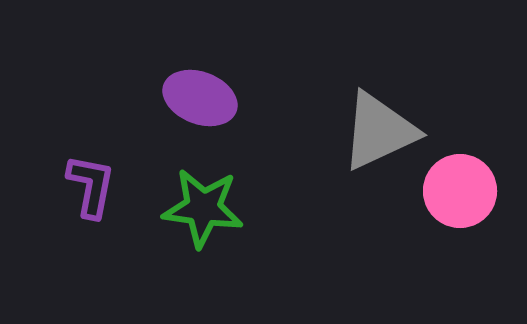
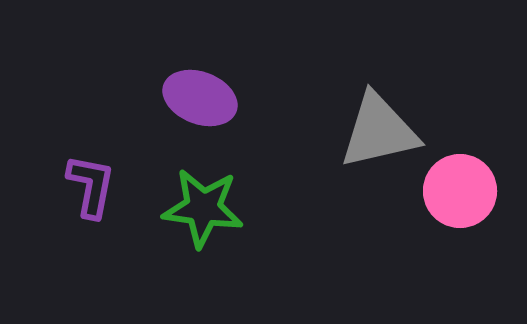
gray triangle: rotated 12 degrees clockwise
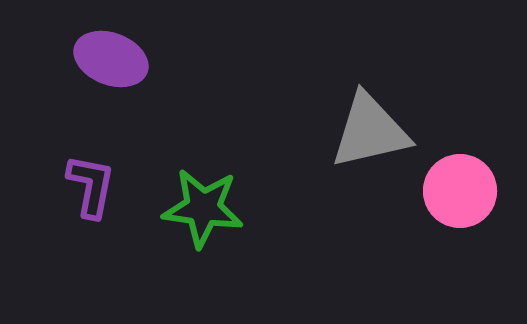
purple ellipse: moved 89 px left, 39 px up
gray triangle: moved 9 px left
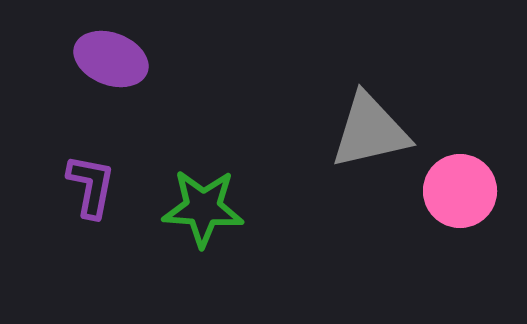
green star: rotated 4 degrees counterclockwise
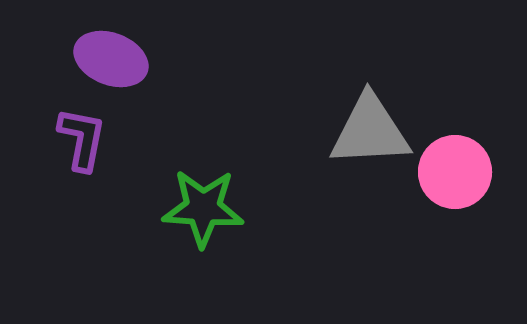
gray triangle: rotated 10 degrees clockwise
purple L-shape: moved 9 px left, 47 px up
pink circle: moved 5 px left, 19 px up
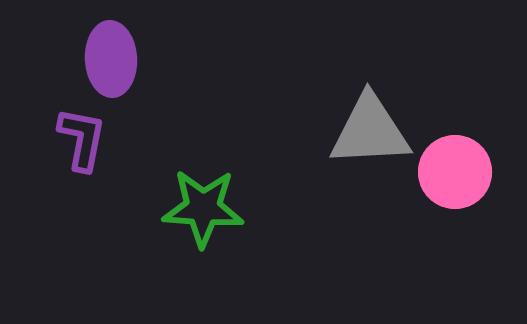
purple ellipse: rotated 66 degrees clockwise
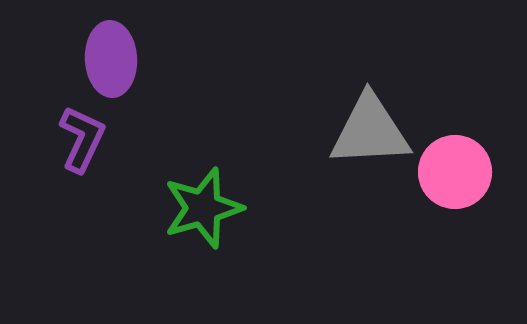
purple L-shape: rotated 14 degrees clockwise
green star: rotated 20 degrees counterclockwise
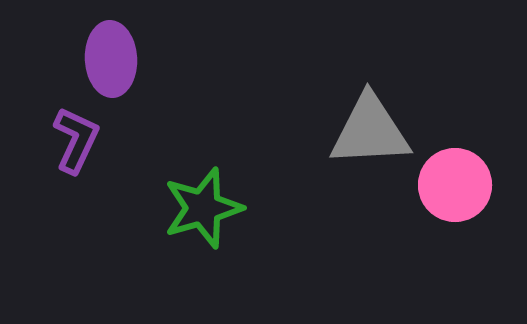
purple L-shape: moved 6 px left, 1 px down
pink circle: moved 13 px down
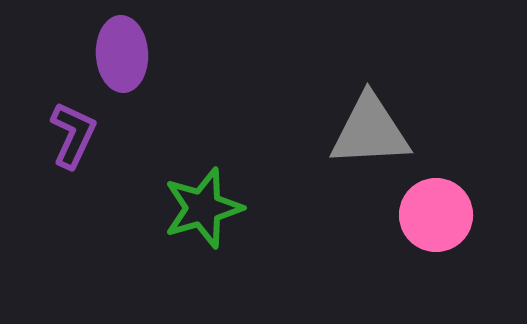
purple ellipse: moved 11 px right, 5 px up
purple L-shape: moved 3 px left, 5 px up
pink circle: moved 19 px left, 30 px down
